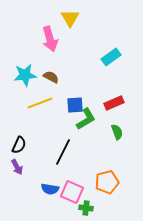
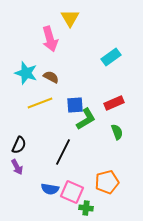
cyan star: moved 1 px right, 2 px up; rotated 25 degrees clockwise
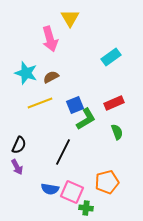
brown semicircle: rotated 56 degrees counterclockwise
blue square: rotated 18 degrees counterclockwise
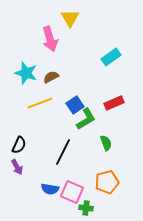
blue square: rotated 12 degrees counterclockwise
green semicircle: moved 11 px left, 11 px down
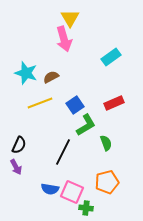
pink arrow: moved 14 px right
green L-shape: moved 6 px down
purple arrow: moved 1 px left
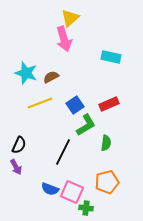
yellow triangle: rotated 18 degrees clockwise
cyan rectangle: rotated 48 degrees clockwise
red rectangle: moved 5 px left, 1 px down
green semicircle: rotated 28 degrees clockwise
blue semicircle: rotated 12 degrees clockwise
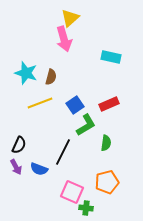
brown semicircle: rotated 133 degrees clockwise
blue semicircle: moved 11 px left, 20 px up
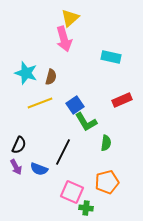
red rectangle: moved 13 px right, 4 px up
green L-shape: moved 3 px up; rotated 90 degrees clockwise
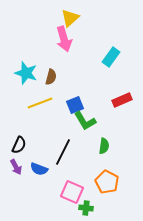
cyan rectangle: rotated 66 degrees counterclockwise
blue square: rotated 12 degrees clockwise
green L-shape: moved 1 px left, 1 px up
green semicircle: moved 2 px left, 3 px down
orange pentagon: rotated 30 degrees counterclockwise
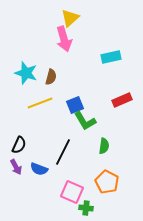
cyan rectangle: rotated 42 degrees clockwise
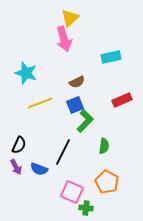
brown semicircle: moved 26 px right, 5 px down; rotated 49 degrees clockwise
green L-shape: rotated 105 degrees counterclockwise
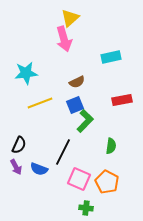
cyan star: rotated 25 degrees counterclockwise
red rectangle: rotated 12 degrees clockwise
green semicircle: moved 7 px right
pink square: moved 7 px right, 13 px up
